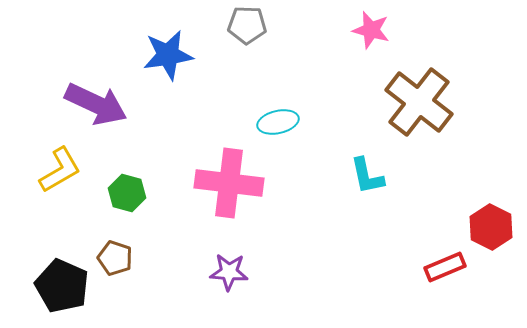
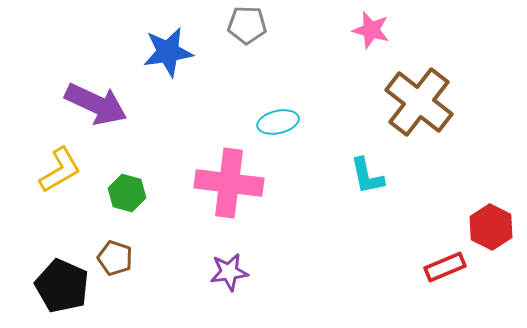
blue star: moved 3 px up
purple star: rotated 12 degrees counterclockwise
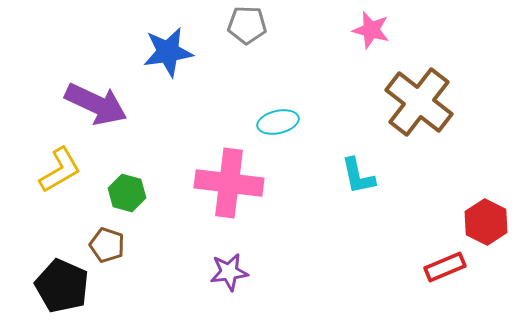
cyan L-shape: moved 9 px left
red hexagon: moved 5 px left, 5 px up
brown pentagon: moved 8 px left, 13 px up
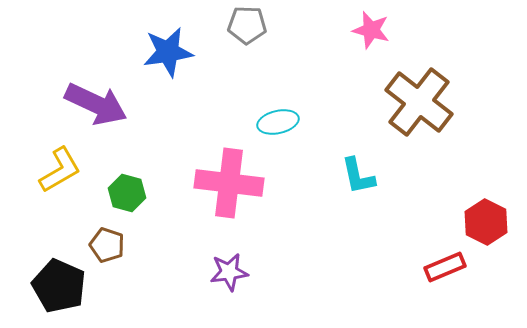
black pentagon: moved 3 px left
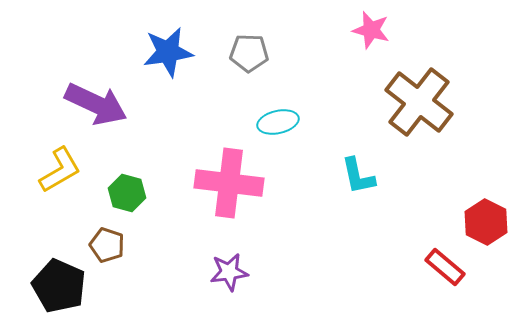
gray pentagon: moved 2 px right, 28 px down
red rectangle: rotated 63 degrees clockwise
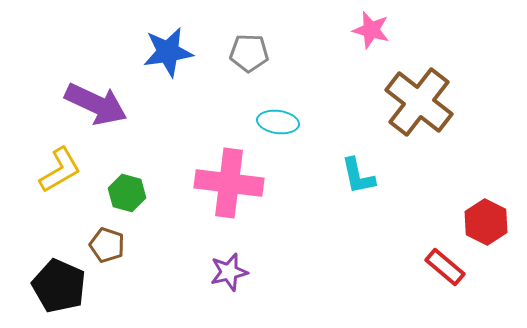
cyan ellipse: rotated 21 degrees clockwise
purple star: rotated 6 degrees counterclockwise
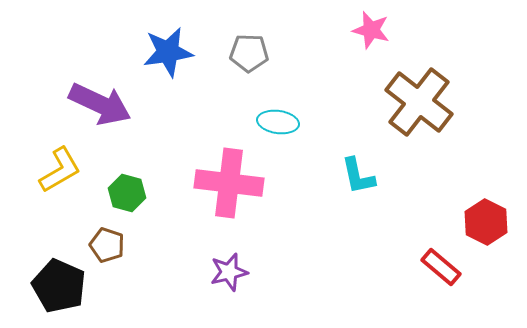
purple arrow: moved 4 px right
red rectangle: moved 4 px left
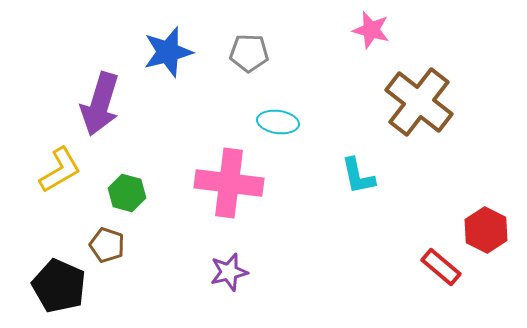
blue star: rotated 6 degrees counterclockwise
purple arrow: rotated 82 degrees clockwise
red hexagon: moved 8 px down
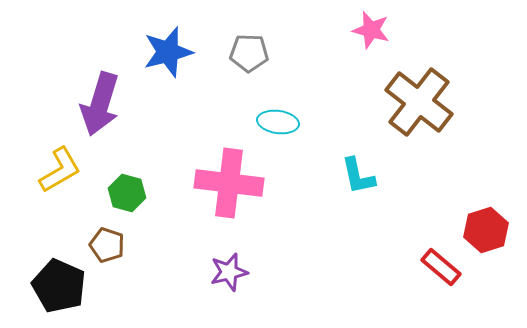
red hexagon: rotated 15 degrees clockwise
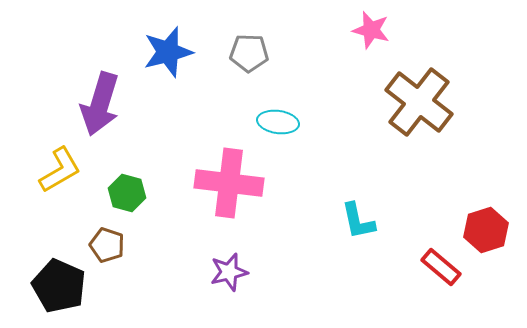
cyan L-shape: moved 45 px down
